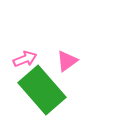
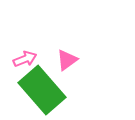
pink triangle: moved 1 px up
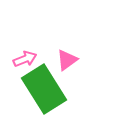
green rectangle: moved 2 px right, 1 px up; rotated 9 degrees clockwise
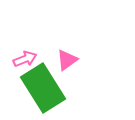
green rectangle: moved 1 px left, 1 px up
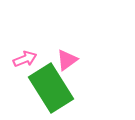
green rectangle: moved 8 px right
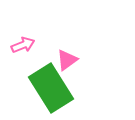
pink arrow: moved 2 px left, 14 px up
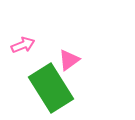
pink triangle: moved 2 px right
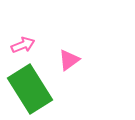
green rectangle: moved 21 px left, 1 px down
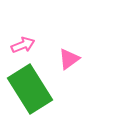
pink triangle: moved 1 px up
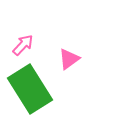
pink arrow: rotated 25 degrees counterclockwise
